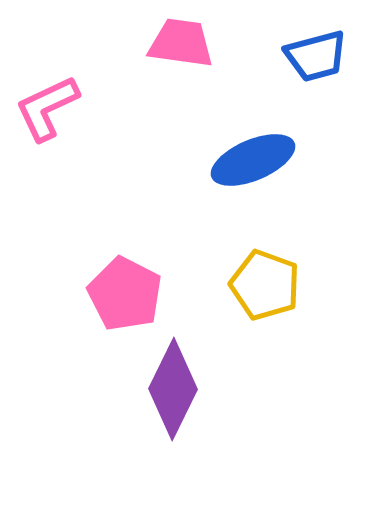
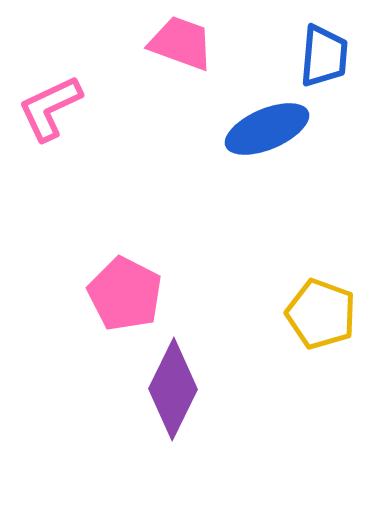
pink trapezoid: rotated 12 degrees clockwise
blue trapezoid: moved 8 px right; rotated 70 degrees counterclockwise
pink L-shape: moved 3 px right
blue ellipse: moved 14 px right, 31 px up
yellow pentagon: moved 56 px right, 29 px down
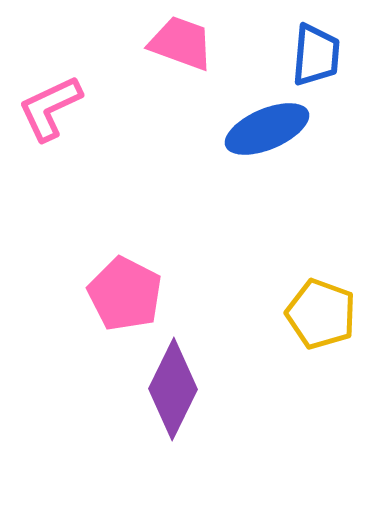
blue trapezoid: moved 8 px left, 1 px up
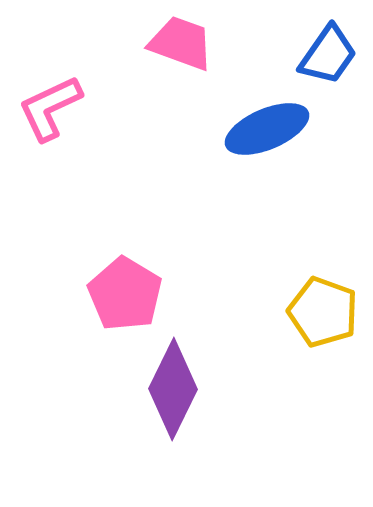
blue trapezoid: moved 12 px right; rotated 30 degrees clockwise
pink pentagon: rotated 4 degrees clockwise
yellow pentagon: moved 2 px right, 2 px up
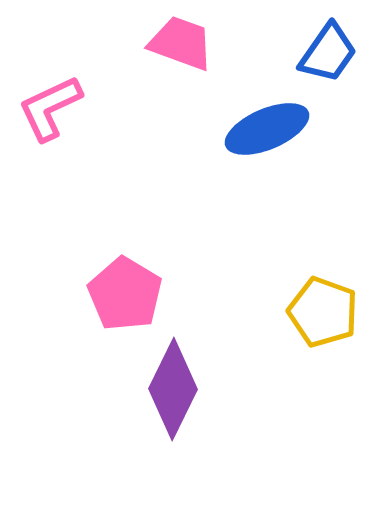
blue trapezoid: moved 2 px up
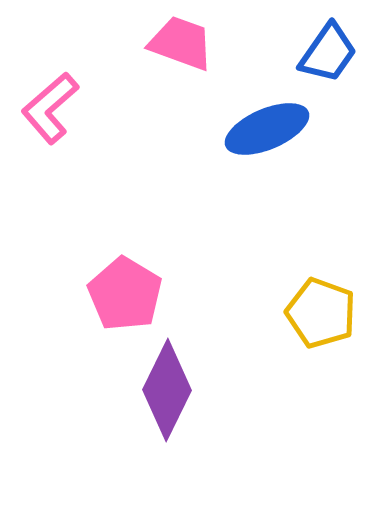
pink L-shape: rotated 16 degrees counterclockwise
yellow pentagon: moved 2 px left, 1 px down
purple diamond: moved 6 px left, 1 px down
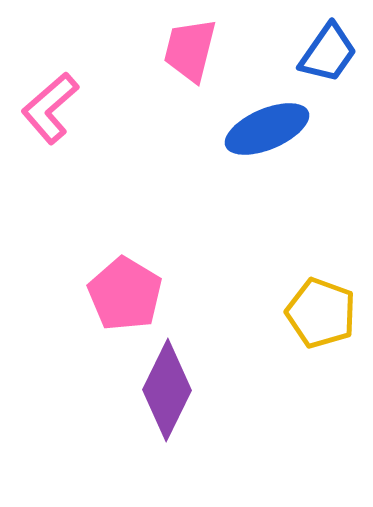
pink trapezoid: moved 9 px right, 7 px down; rotated 96 degrees counterclockwise
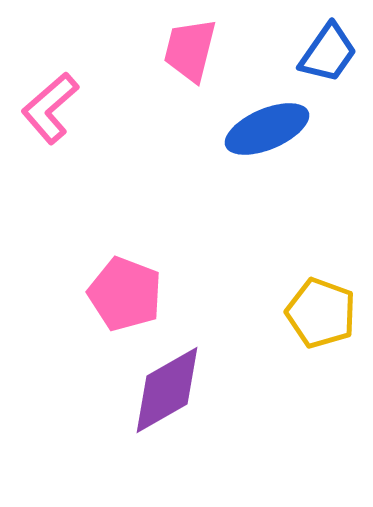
pink pentagon: rotated 10 degrees counterclockwise
purple diamond: rotated 34 degrees clockwise
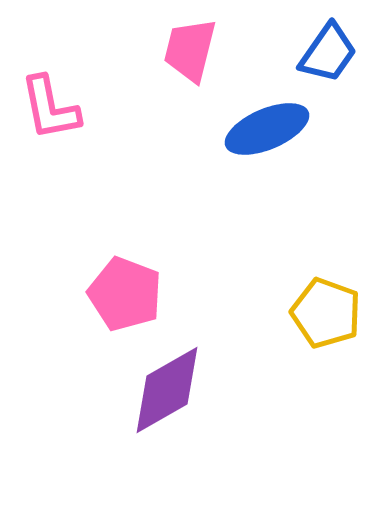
pink L-shape: rotated 60 degrees counterclockwise
yellow pentagon: moved 5 px right
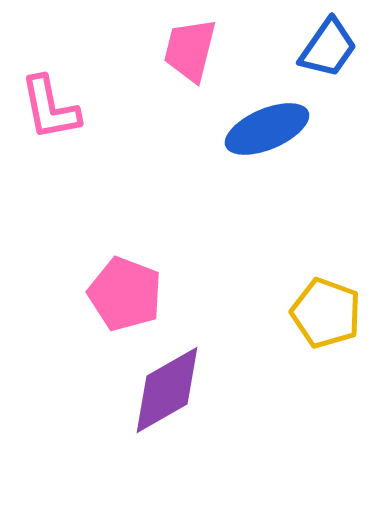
blue trapezoid: moved 5 px up
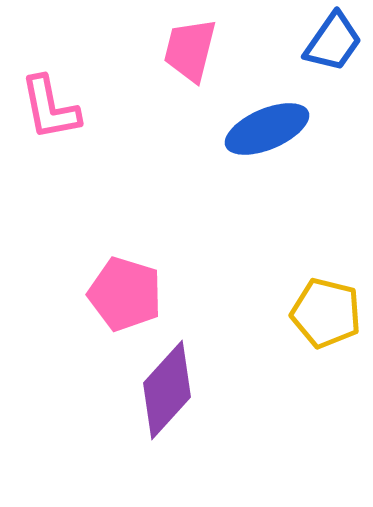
blue trapezoid: moved 5 px right, 6 px up
pink pentagon: rotated 4 degrees counterclockwise
yellow pentagon: rotated 6 degrees counterclockwise
purple diamond: rotated 18 degrees counterclockwise
